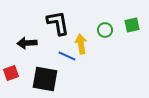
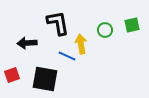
red square: moved 1 px right, 2 px down
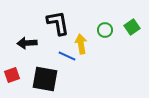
green square: moved 2 px down; rotated 21 degrees counterclockwise
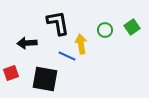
red square: moved 1 px left, 2 px up
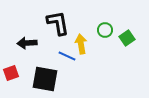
green square: moved 5 px left, 11 px down
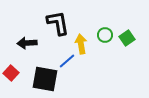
green circle: moved 5 px down
blue line: moved 5 px down; rotated 66 degrees counterclockwise
red square: rotated 28 degrees counterclockwise
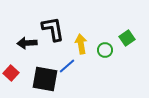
black L-shape: moved 5 px left, 6 px down
green circle: moved 15 px down
blue line: moved 5 px down
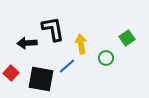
green circle: moved 1 px right, 8 px down
black square: moved 4 px left
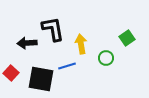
blue line: rotated 24 degrees clockwise
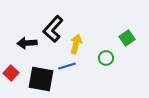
black L-shape: rotated 128 degrees counterclockwise
yellow arrow: moved 5 px left; rotated 24 degrees clockwise
